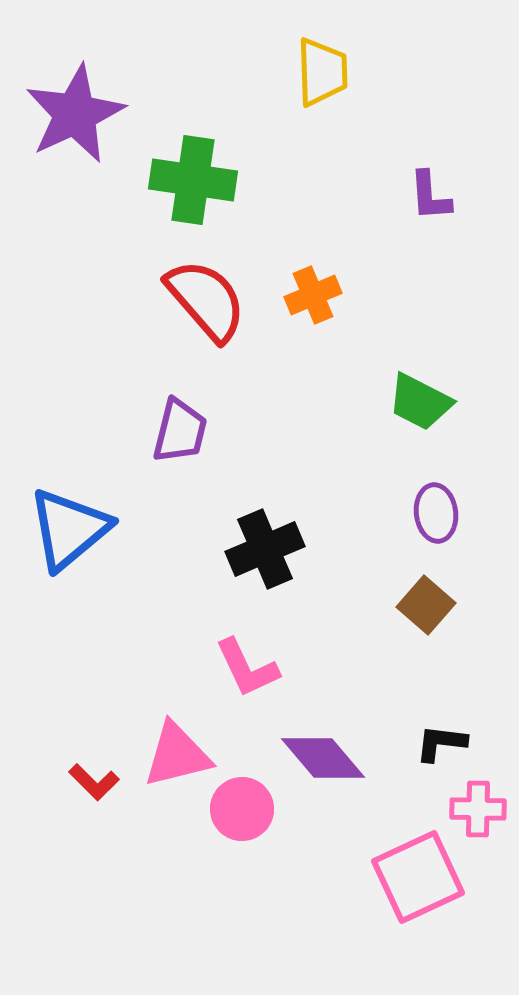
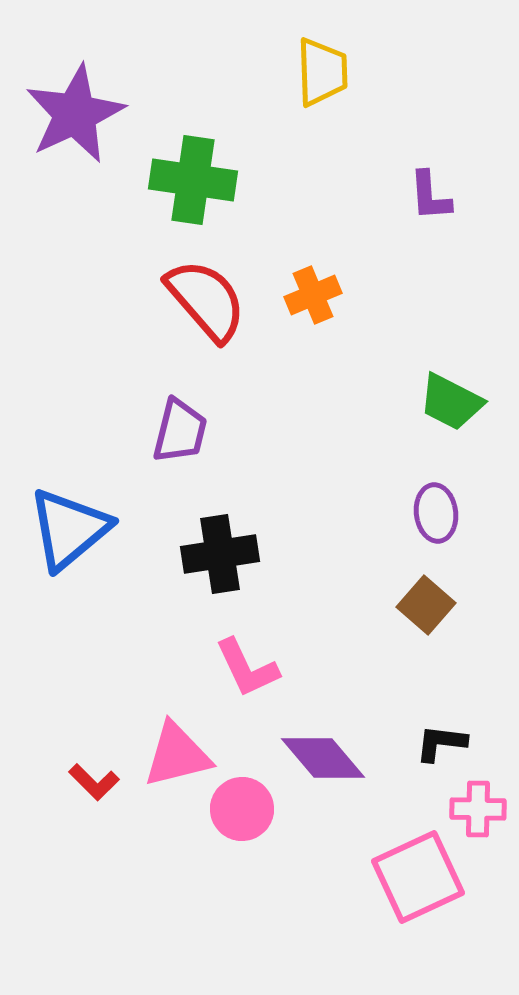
green trapezoid: moved 31 px right
black cross: moved 45 px left, 5 px down; rotated 14 degrees clockwise
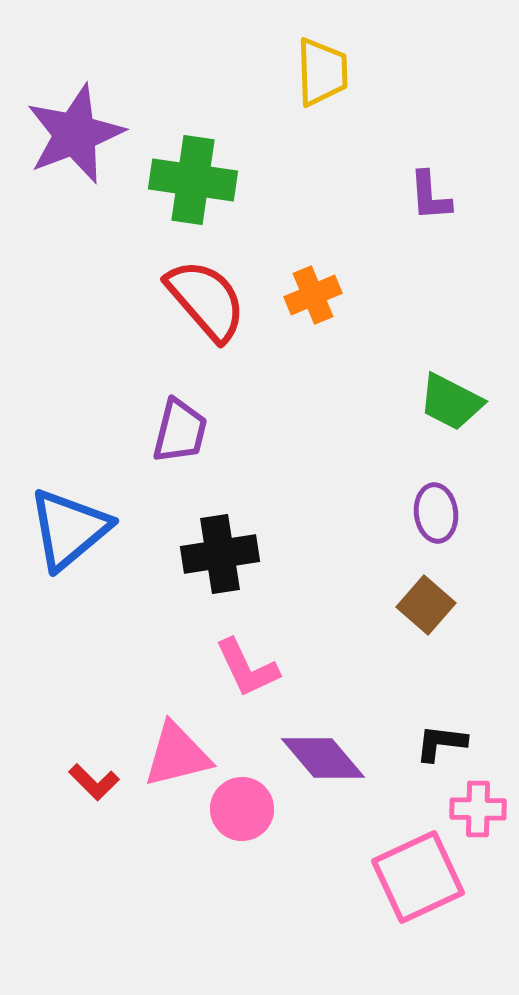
purple star: moved 20 px down; rotated 4 degrees clockwise
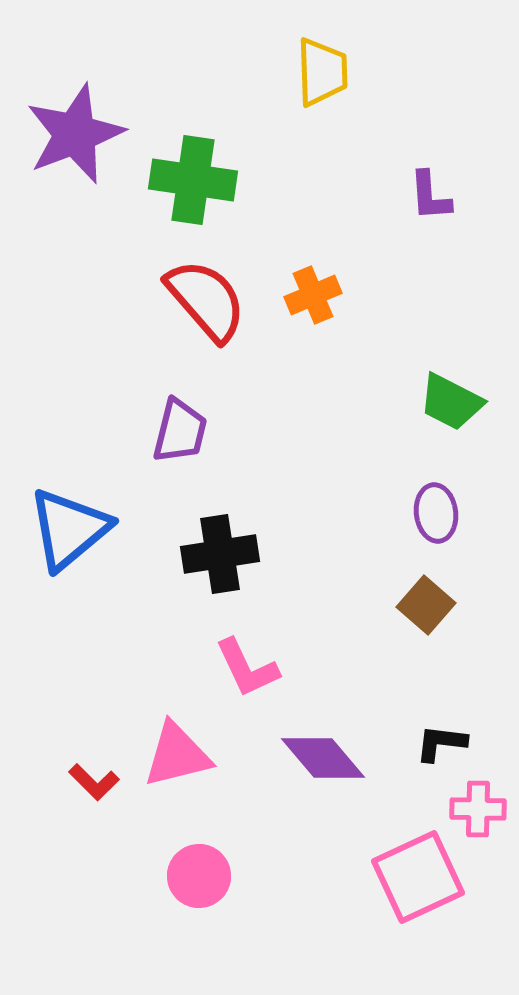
pink circle: moved 43 px left, 67 px down
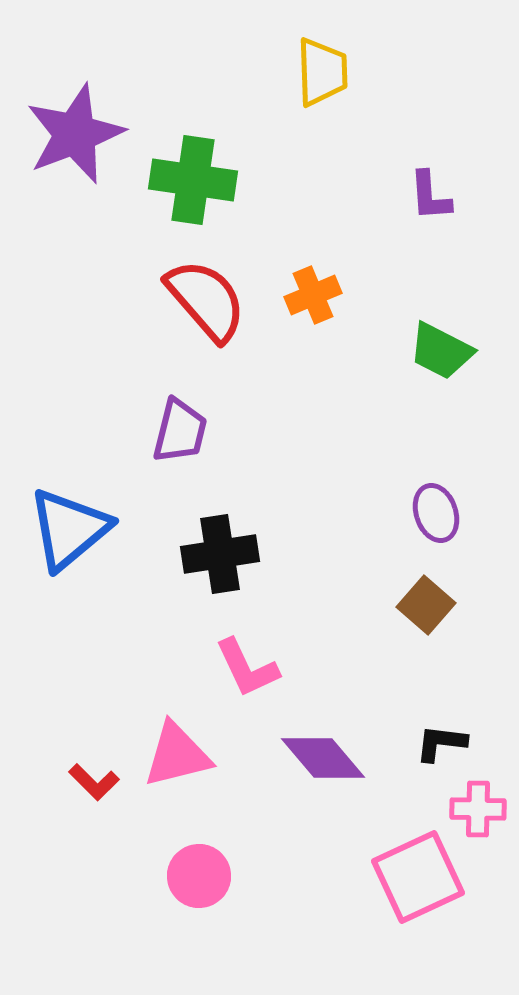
green trapezoid: moved 10 px left, 51 px up
purple ellipse: rotated 12 degrees counterclockwise
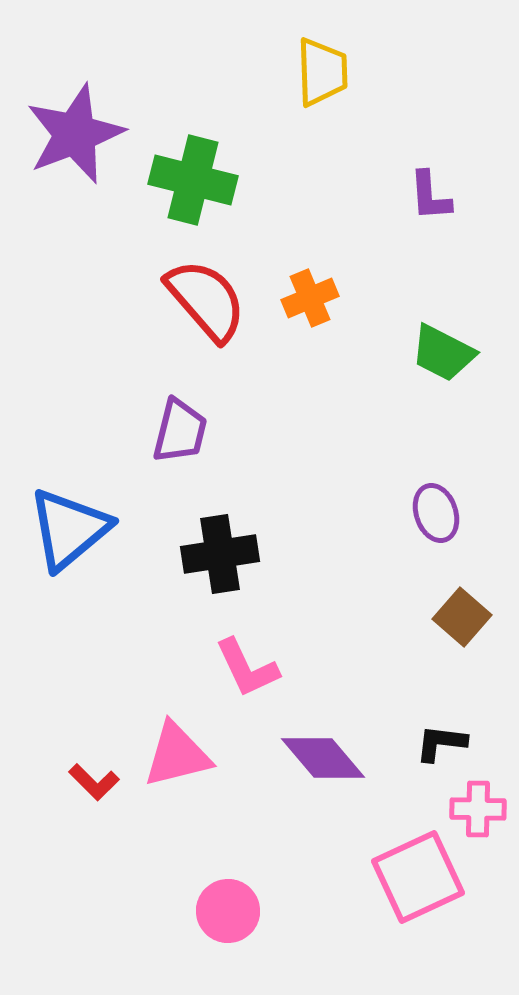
green cross: rotated 6 degrees clockwise
orange cross: moved 3 px left, 3 px down
green trapezoid: moved 2 px right, 2 px down
brown square: moved 36 px right, 12 px down
pink circle: moved 29 px right, 35 px down
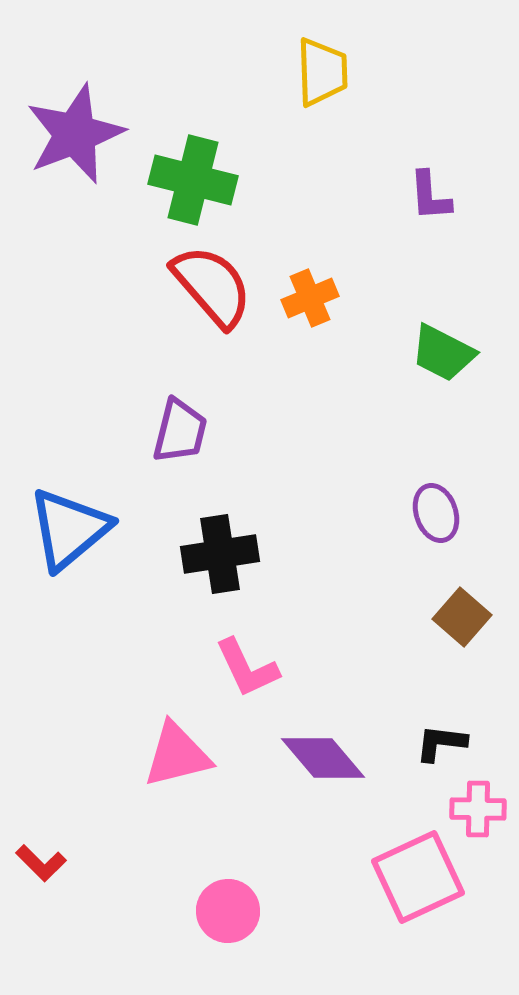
red semicircle: moved 6 px right, 14 px up
red L-shape: moved 53 px left, 81 px down
